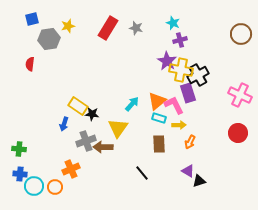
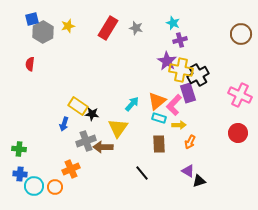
gray hexagon: moved 6 px left, 7 px up; rotated 20 degrees counterclockwise
pink L-shape: rotated 110 degrees counterclockwise
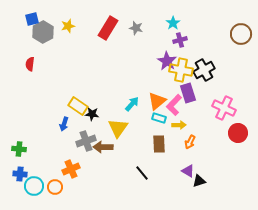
cyan star: rotated 16 degrees clockwise
black cross: moved 6 px right, 5 px up
pink cross: moved 16 px left, 13 px down
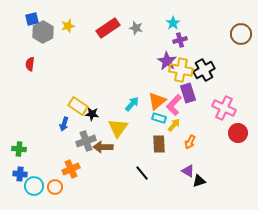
red rectangle: rotated 25 degrees clockwise
yellow arrow: moved 5 px left; rotated 48 degrees counterclockwise
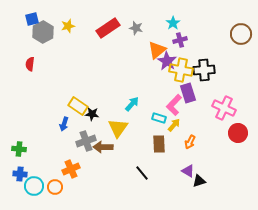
black cross: rotated 25 degrees clockwise
orange triangle: moved 51 px up
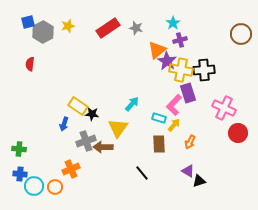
blue square: moved 4 px left, 3 px down
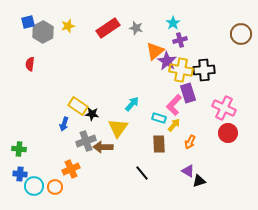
orange triangle: moved 2 px left, 1 px down
red circle: moved 10 px left
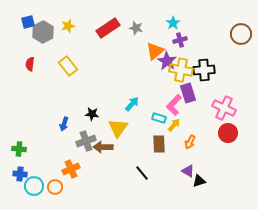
yellow rectangle: moved 10 px left, 40 px up; rotated 18 degrees clockwise
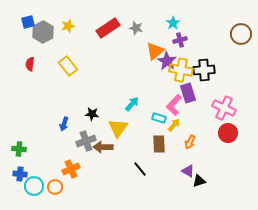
black line: moved 2 px left, 4 px up
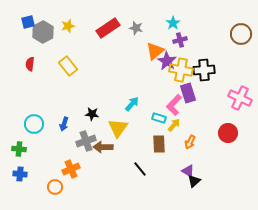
pink cross: moved 16 px right, 10 px up
black triangle: moved 5 px left; rotated 24 degrees counterclockwise
cyan circle: moved 62 px up
